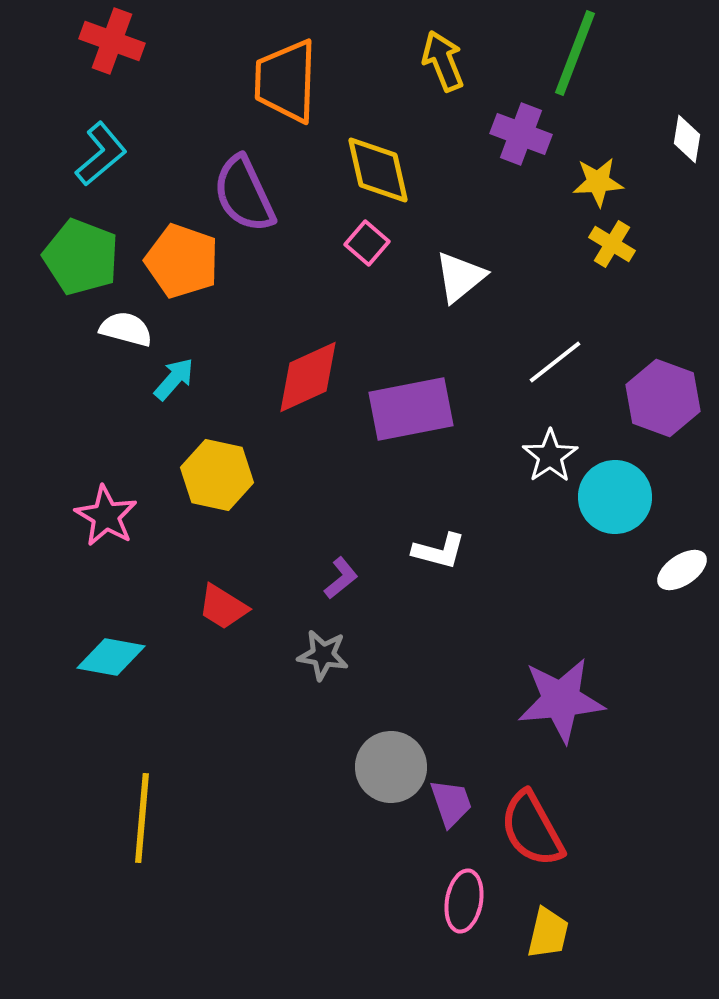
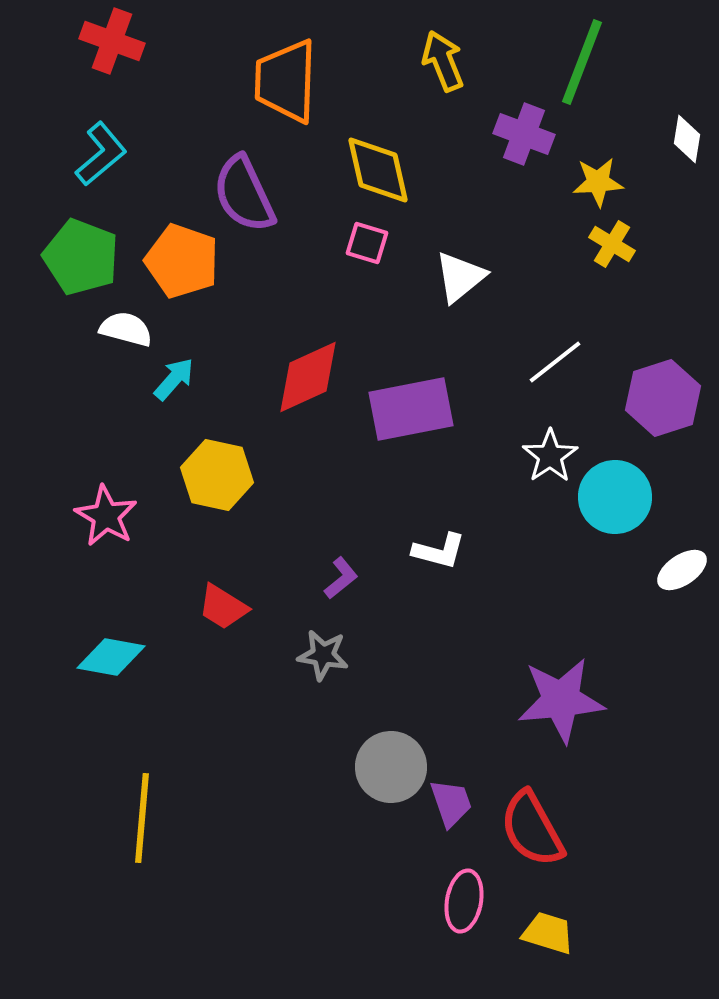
green line: moved 7 px right, 9 px down
purple cross: moved 3 px right
pink square: rotated 24 degrees counterclockwise
purple hexagon: rotated 22 degrees clockwise
yellow trapezoid: rotated 86 degrees counterclockwise
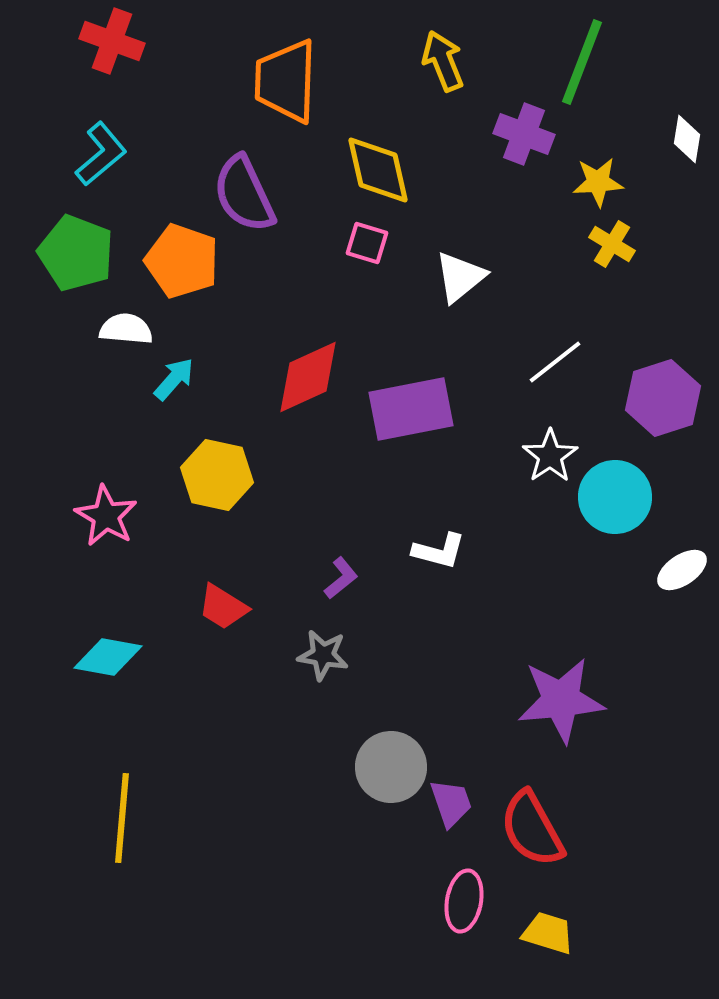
green pentagon: moved 5 px left, 4 px up
white semicircle: rotated 10 degrees counterclockwise
cyan diamond: moved 3 px left
yellow line: moved 20 px left
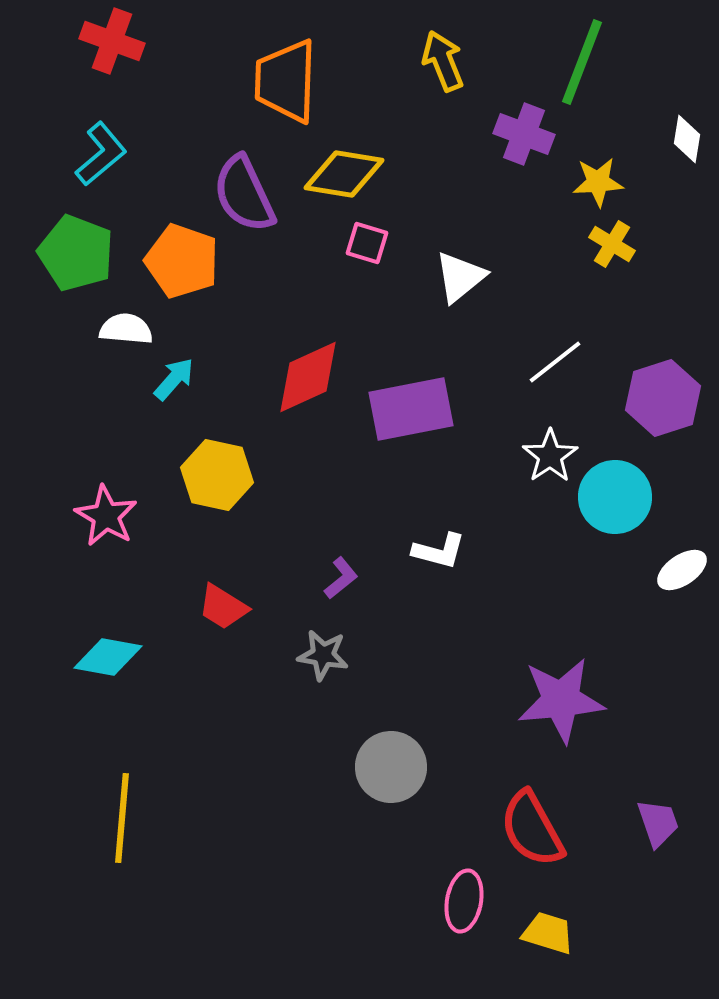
yellow diamond: moved 34 px left, 4 px down; rotated 68 degrees counterclockwise
purple trapezoid: moved 207 px right, 20 px down
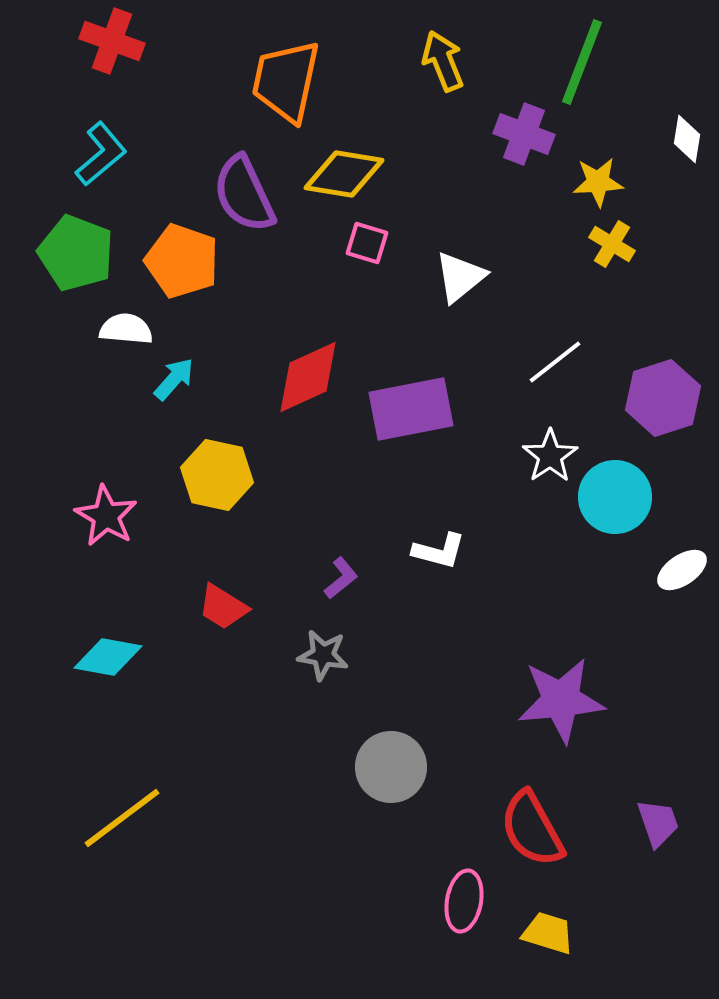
orange trapezoid: rotated 10 degrees clockwise
yellow line: rotated 48 degrees clockwise
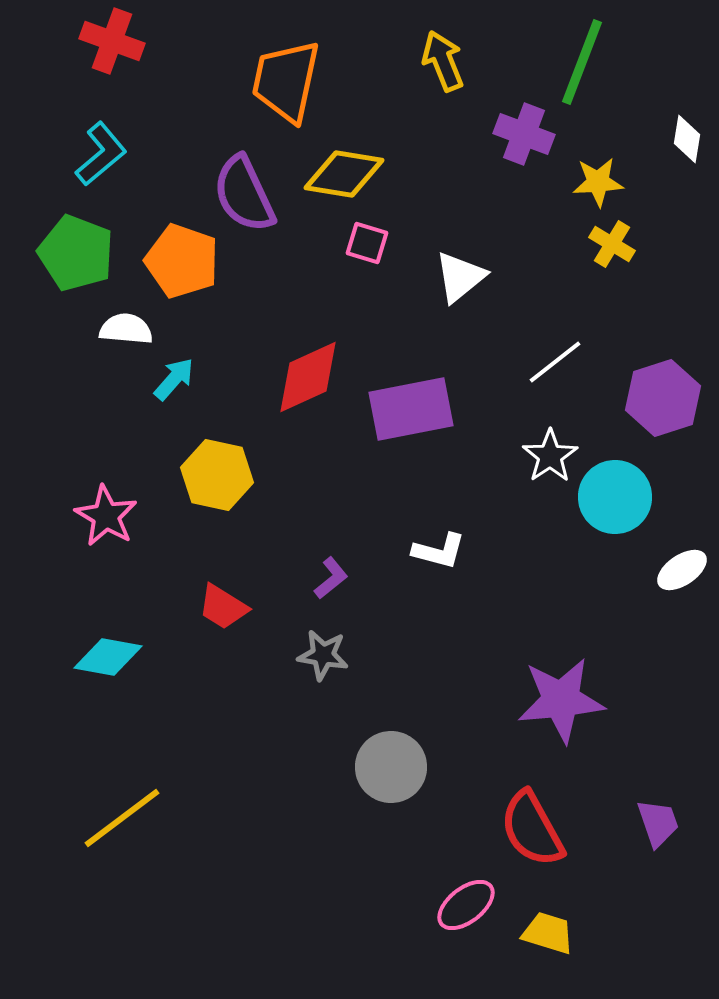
purple L-shape: moved 10 px left
pink ellipse: moved 2 px right, 4 px down; rotated 42 degrees clockwise
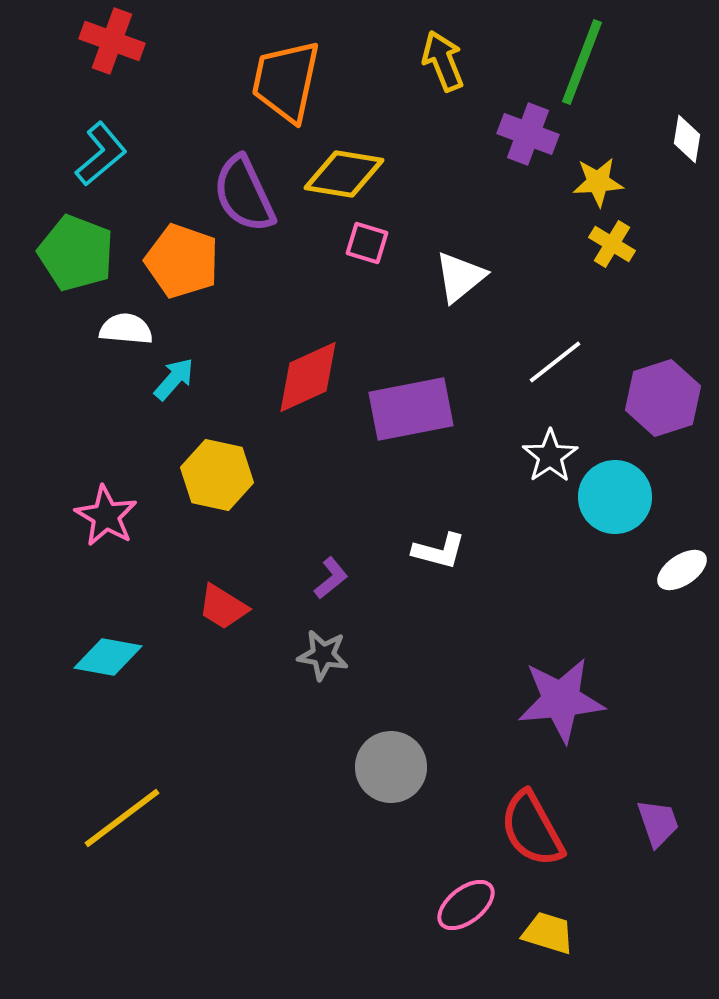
purple cross: moved 4 px right
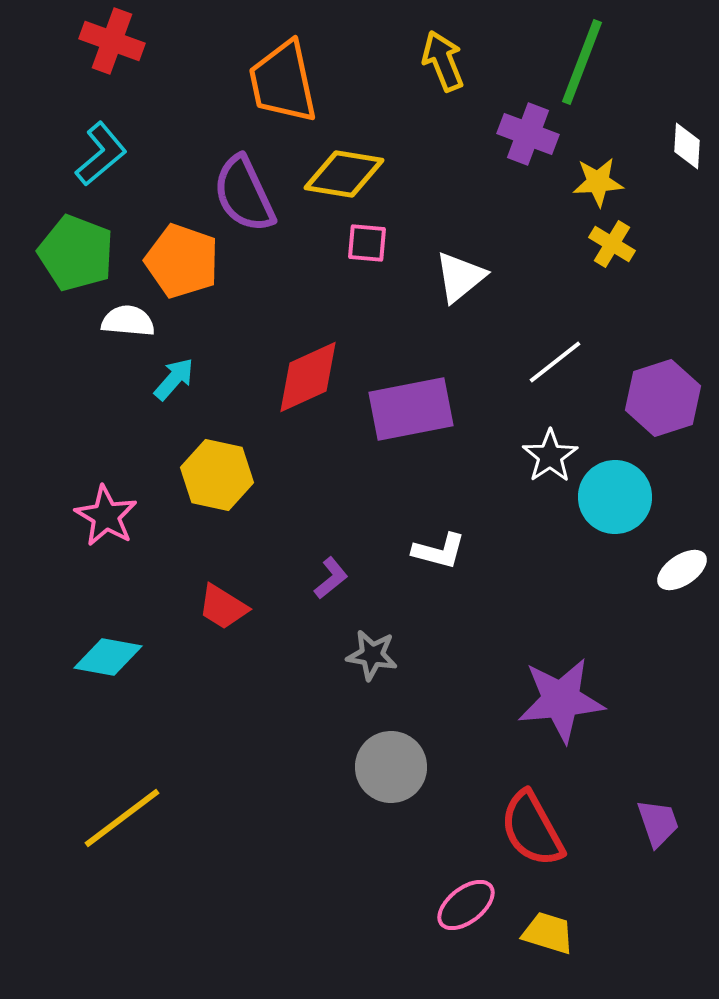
orange trapezoid: moved 3 px left, 1 px down; rotated 24 degrees counterclockwise
white diamond: moved 7 px down; rotated 6 degrees counterclockwise
pink square: rotated 12 degrees counterclockwise
white semicircle: moved 2 px right, 8 px up
gray star: moved 49 px right
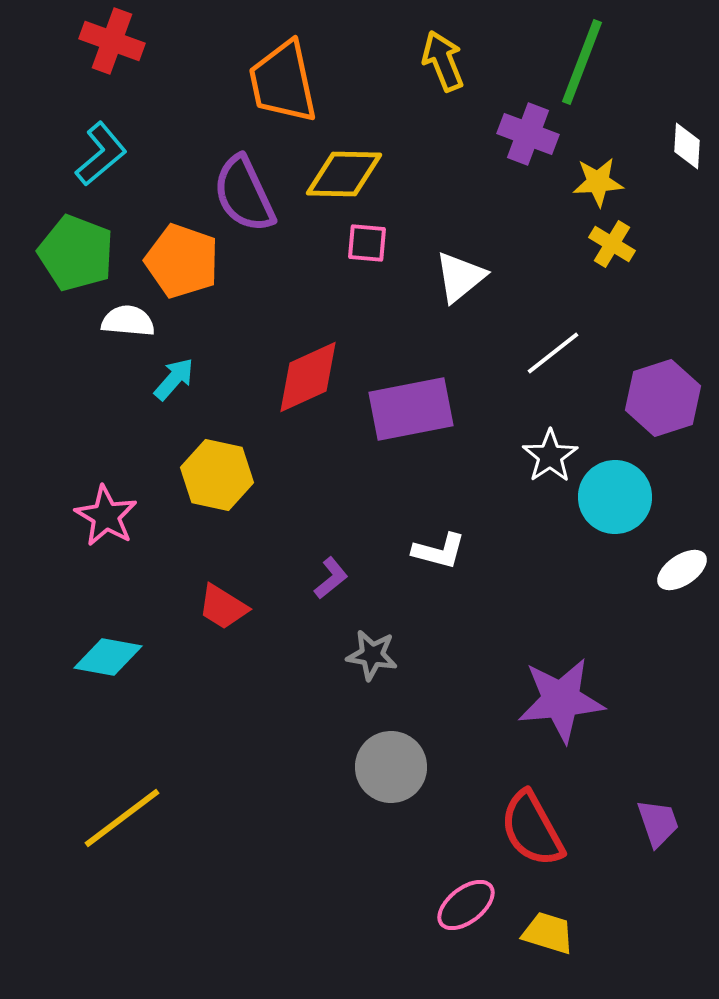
yellow diamond: rotated 8 degrees counterclockwise
white line: moved 2 px left, 9 px up
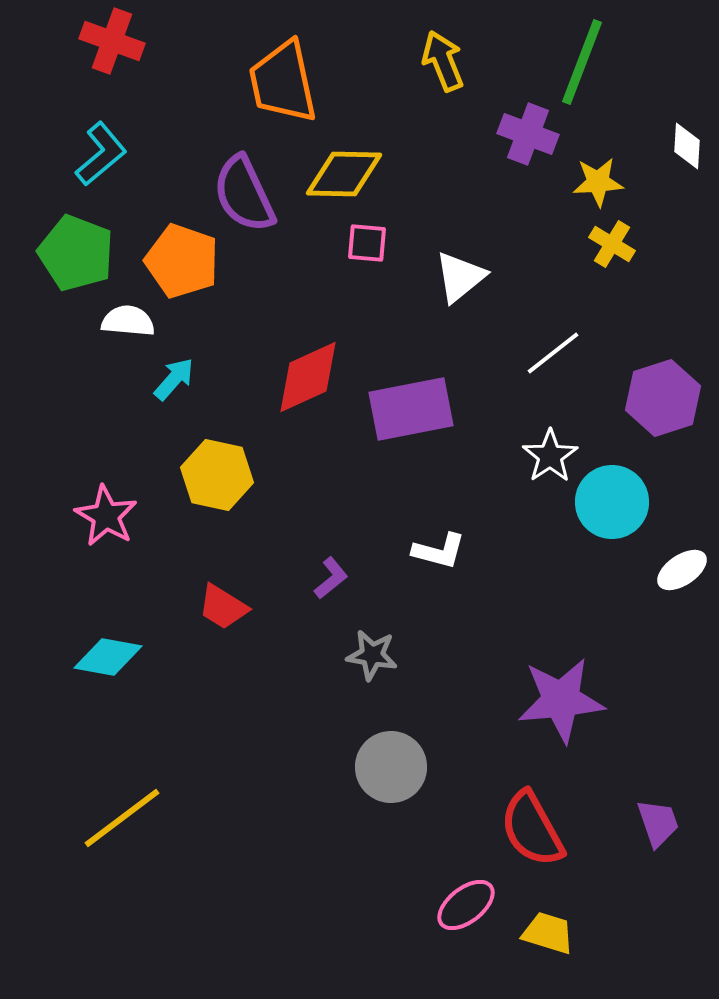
cyan circle: moved 3 px left, 5 px down
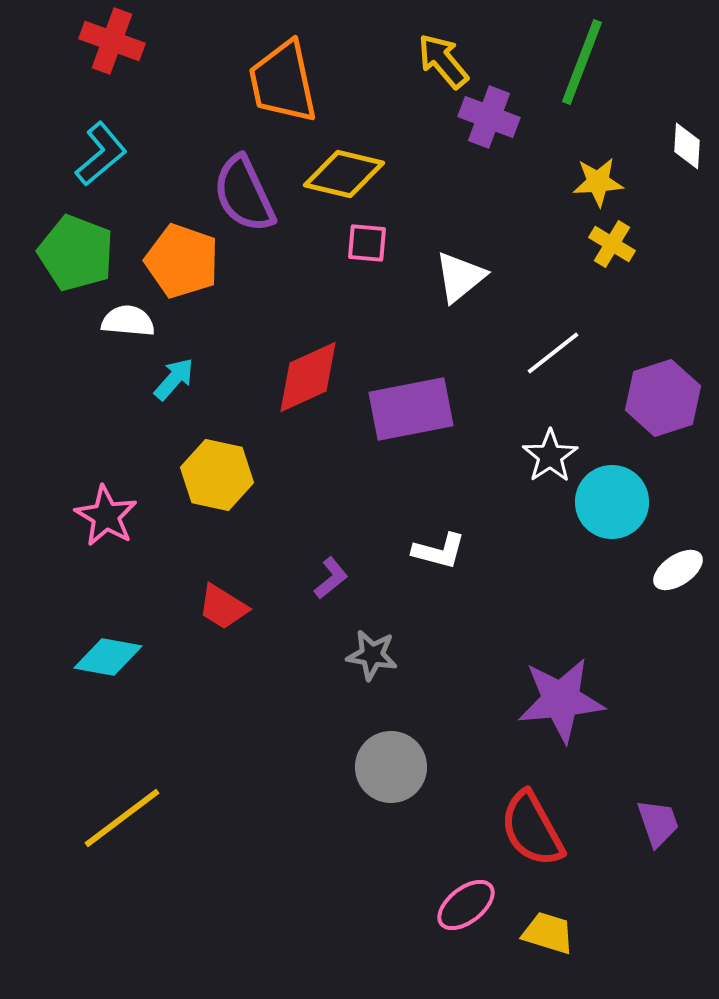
yellow arrow: rotated 18 degrees counterclockwise
purple cross: moved 39 px left, 17 px up
yellow diamond: rotated 12 degrees clockwise
white ellipse: moved 4 px left
